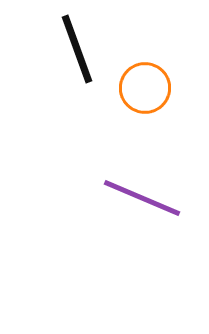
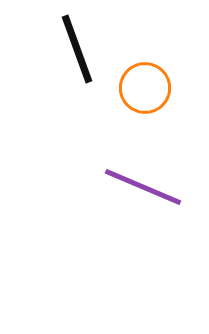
purple line: moved 1 px right, 11 px up
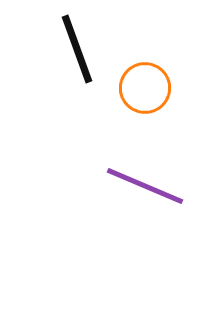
purple line: moved 2 px right, 1 px up
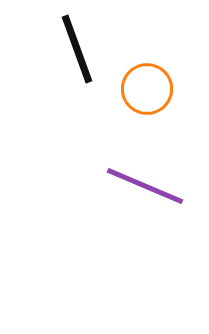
orange circle: moved 2 px right, 1 px down
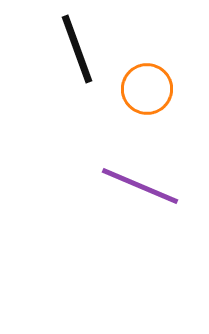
purple line: moved 5 px left
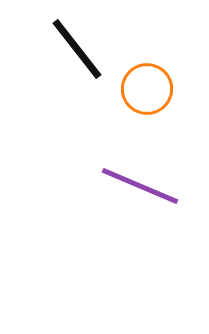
black line: rotated 18 degrees counterclockwise
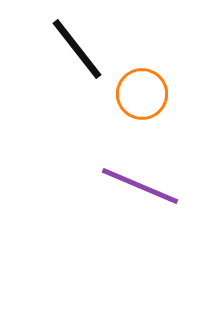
orange circle: moved 5 px left, 5 px down
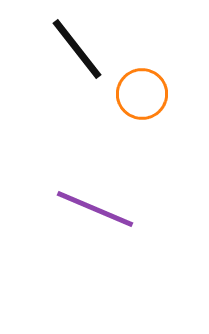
purple line: moved 45 px left, 23 px down
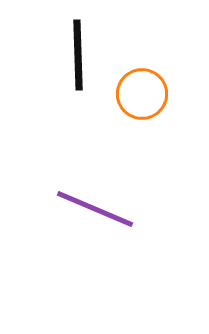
black line: moved 1 px right, 6 px down; rotated 36 degrees clockwise
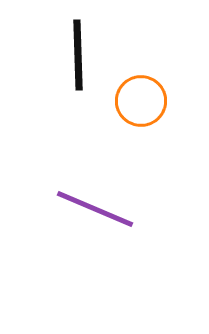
orange circle: moved 1 px left, 7 px down
